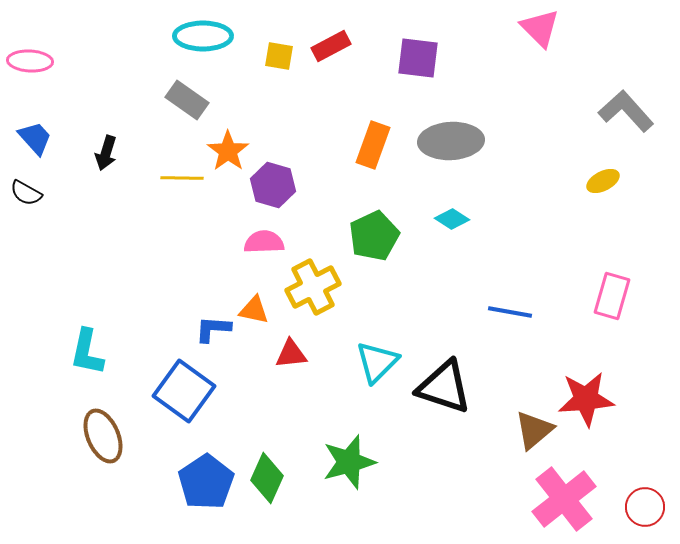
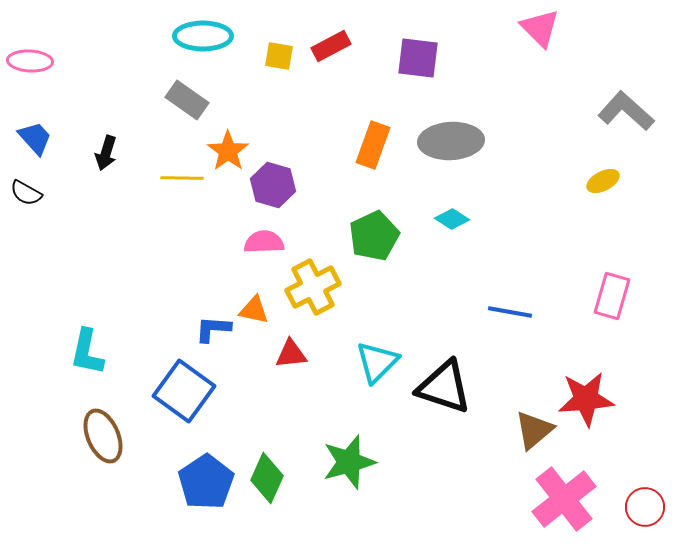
gray L-shape: rotated 6 degrees counterclockwise
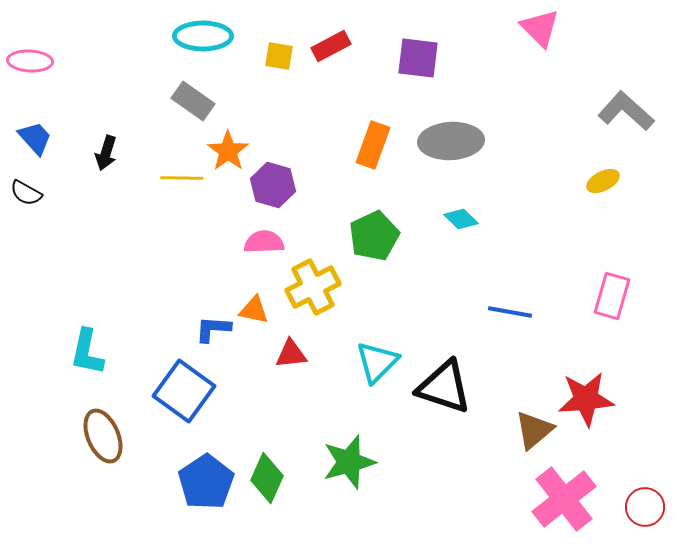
gray rectangle: moved 6 px right, 1 px down
cyan diamond: moved 9 px right; rotated 12 degrees clockwise
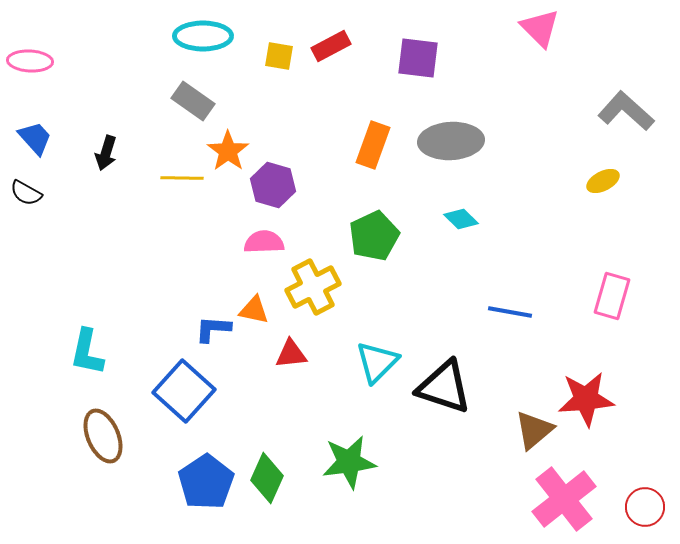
blue square: rotated 6 degrees clockwise
green star: rotated 8 degrees clockwise
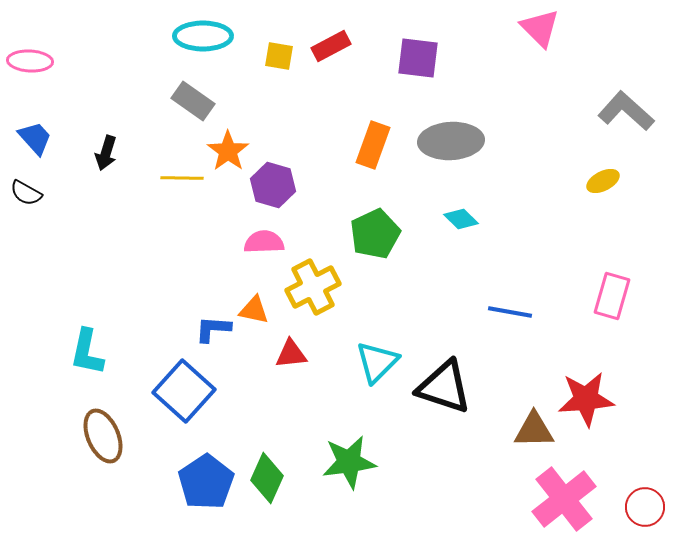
green pentagon: moved 1 px right, 2 px up
brown triangle: rotated 39 degrees clockwise
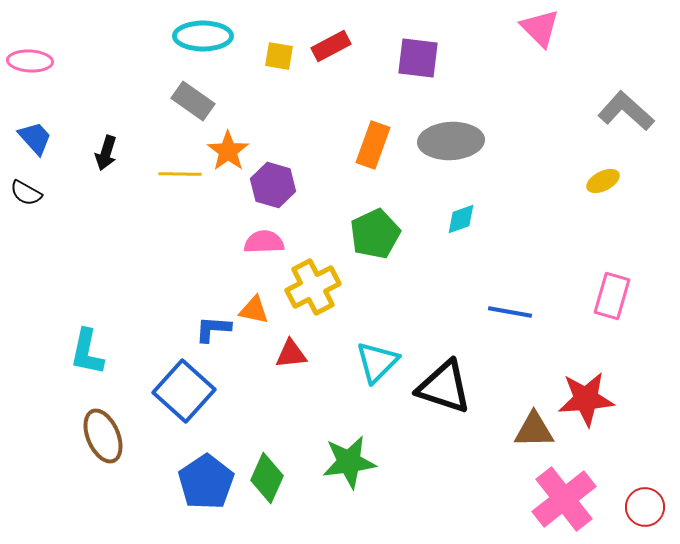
yellow line: moved 2 px left, 4 px up
cyan diamond: rotated 64 degrees counterclockwise
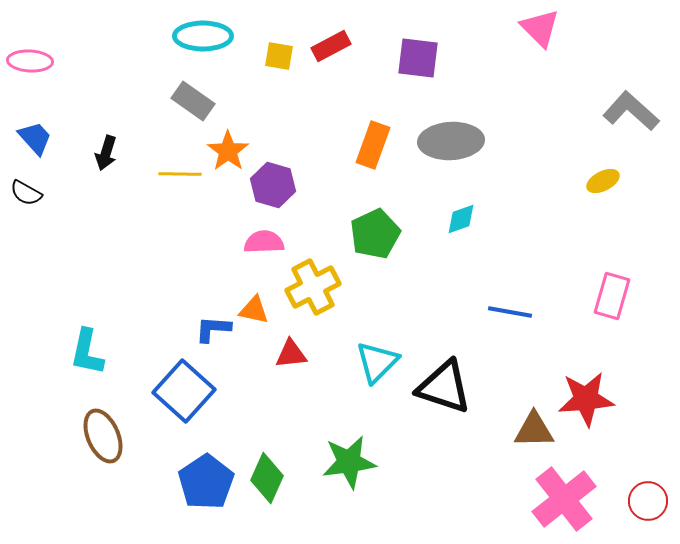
gray L-shape: moved 5 px right
red circle: moved 3 px right, 6 px up
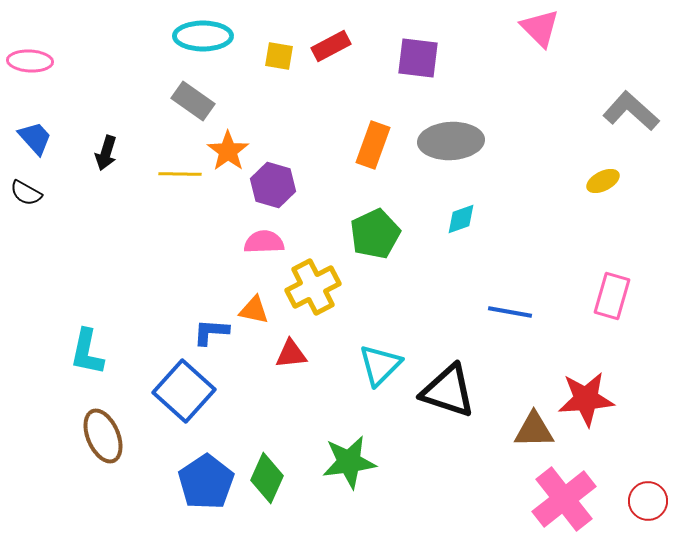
blue L-shape: moved 2 px left, 3 px down
cyan triangle: moved 3 px right, 3 px down
black triangle: moved 4 px right, 4 px down
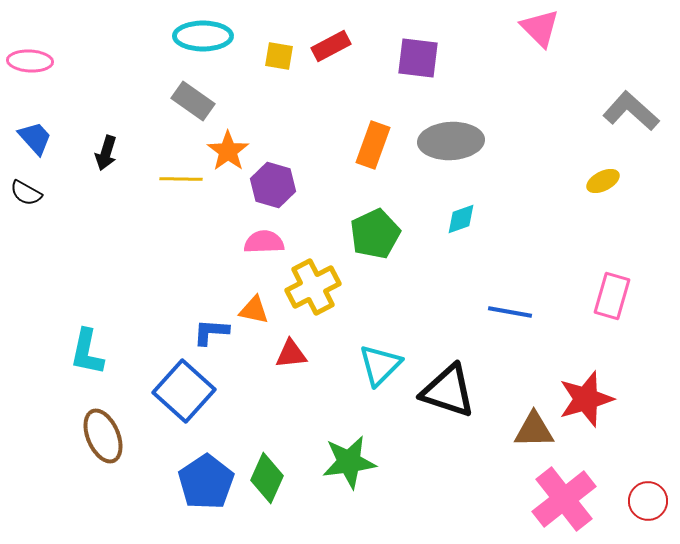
yellow line: moved 1 px right, 5 px down
red star: rotated 12 degrees counterclockwise
